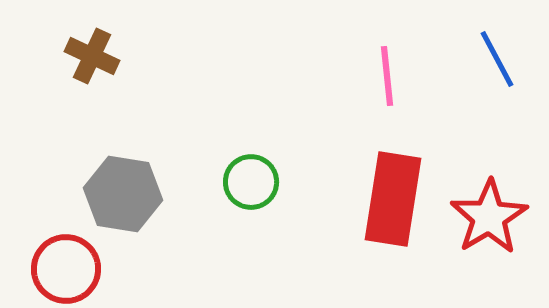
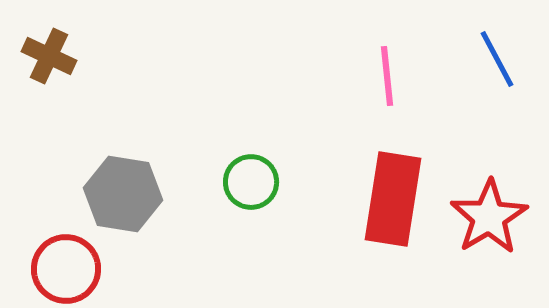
brown cross: moved 43 px left
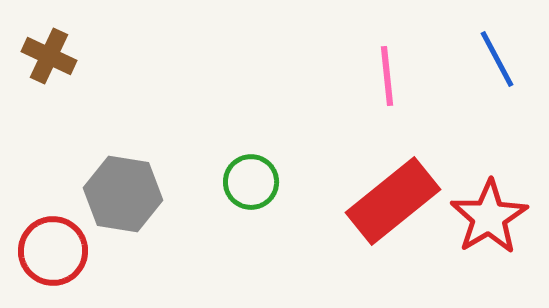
red rectangle: moved 2 px down; rotated 42 degrees clockwise
red circle: moved 13 px left, 18 px up
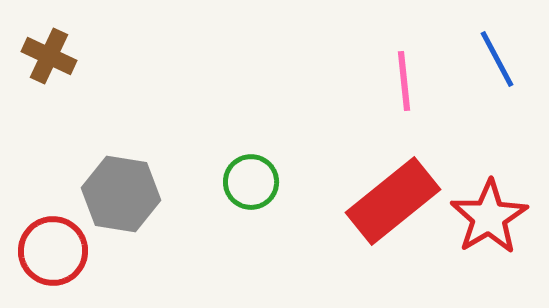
pink line: moved 17 px right, 5 px down
gray hexagon: moved 2 px left
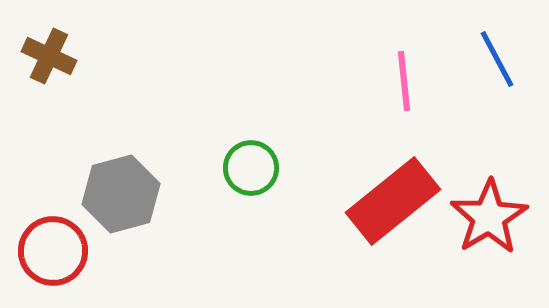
green circle: moved 14 px up
gray hexagon: rotated 24 degrees counterclockwise
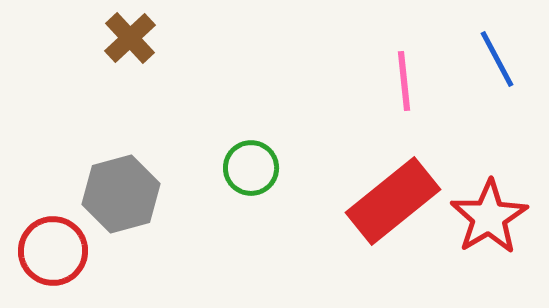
brown cross: moved 81 px right, 18 px up; rotated 22 degrees clockwise
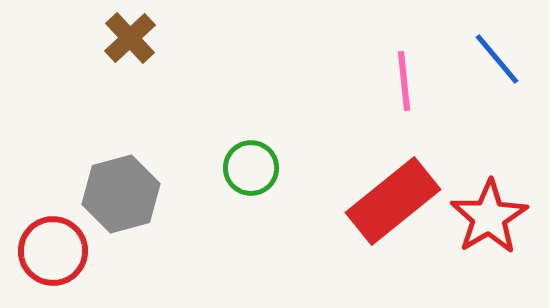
blue line: rotated 12 degrees counterclockwise
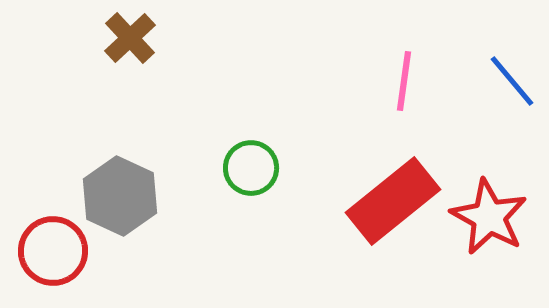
blue line: moved 15 px right, 22 px down
pink line: rotated 14 degrees clockwise
gray hexagon: moved 1 px left, 2 px down; rotated 20 degrees counterclockwise
red star: rotated 12 degrees counterclockwise
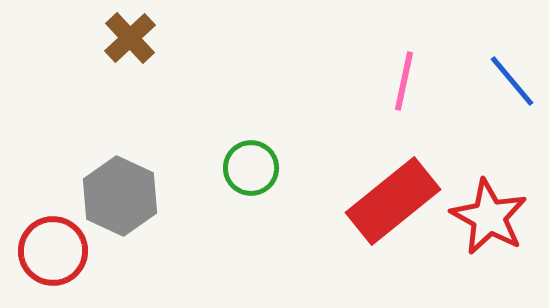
pink line: rotated 4 degrees clockwise
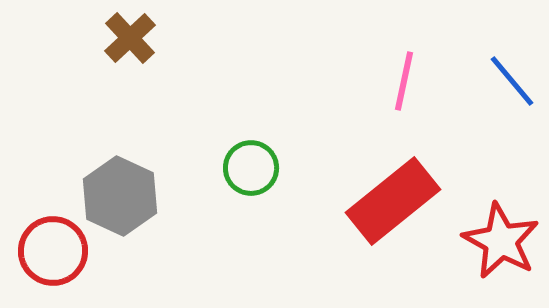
red star: moved 12 px right, 24 px down
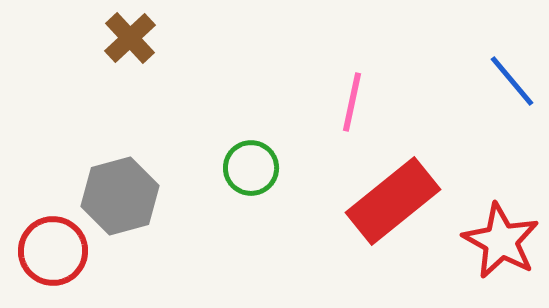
pink line: moved 52 px left, 21 px down
gray hexagon: rotated 20 degrees clockwise
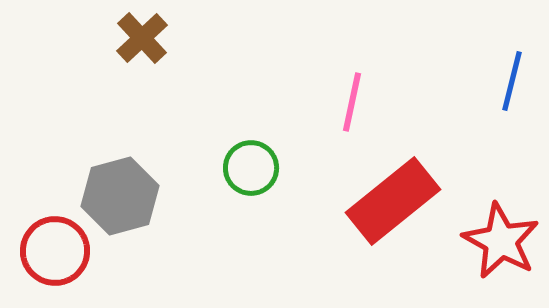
brown cross: moved 12 px right
blue line: rotated 54 degrees clockwise
red circle: moved 2 px right
